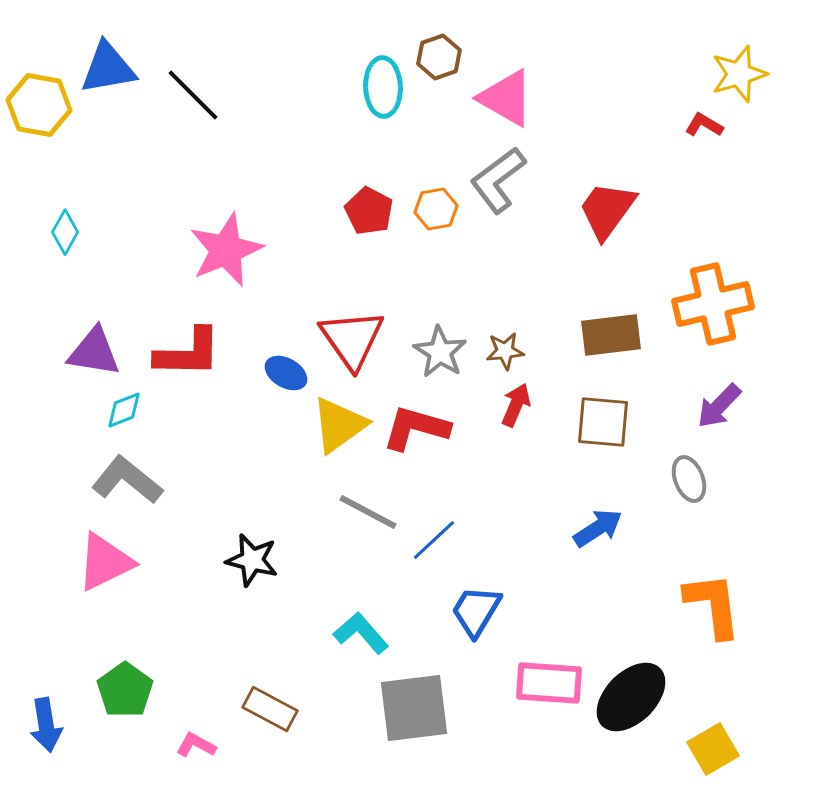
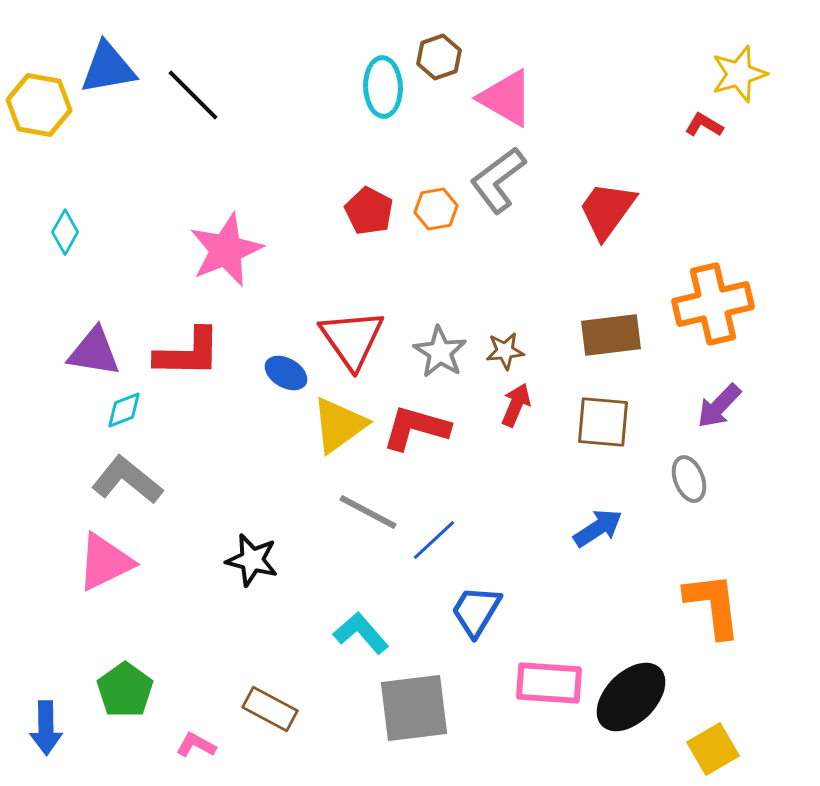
blue arrow at (46, 725): moved 3 px down; rotated 8 degrees clockwise
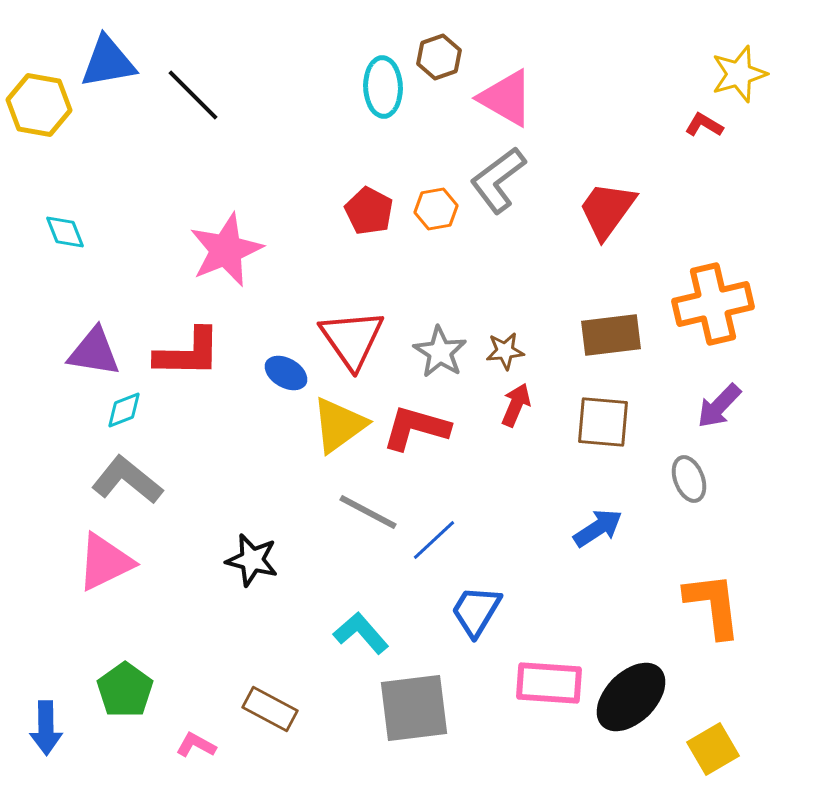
blue triangle at (108, 68): moved 6 px up
cyan diamond at (65, 232): rotated 51 degrees counterclockwise
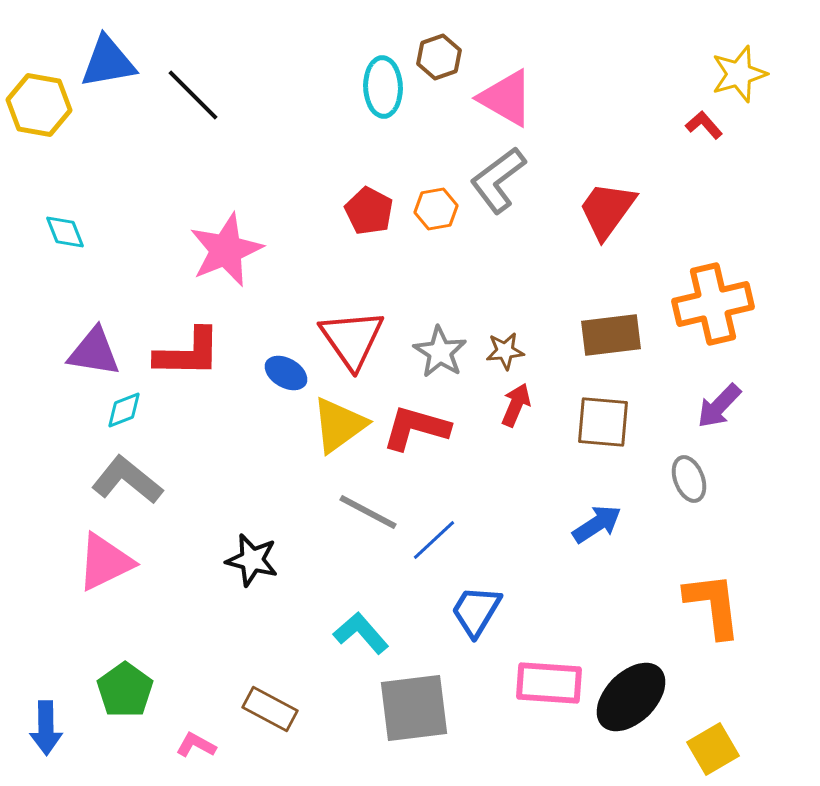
red L-shape at (704, 125): rotated 18 degrees clockwise
blue arrow at (598, 528): moved 1 px left, 4 px up
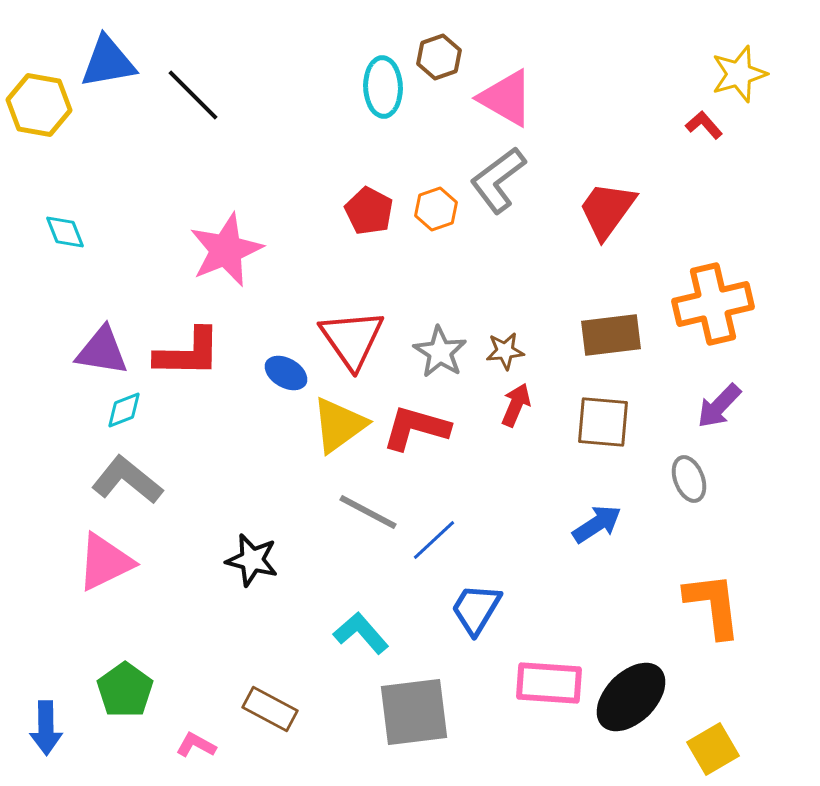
orange hexagon at (436, 209): rotated 9 degrees counterclockwise
purple triangle at (94, 352): moved 8 px right, 1 px up
blue trapezoid at (476, 611): moved 2 px up
gray square at (414, 708): moved 4 px down
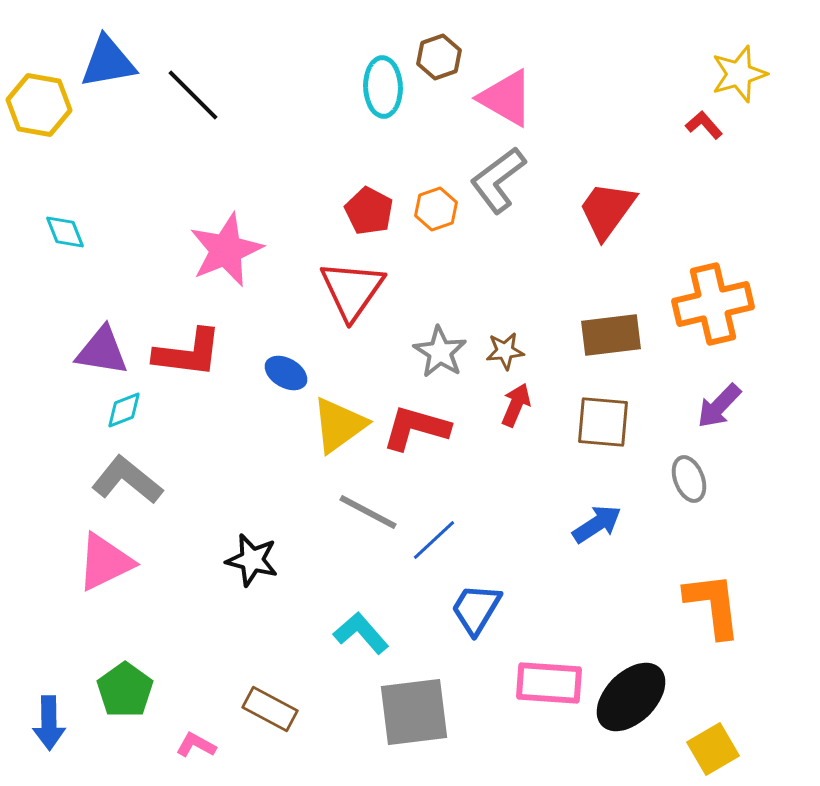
red triangle at (352, 339): moved 49 px up; rotated 10 degrees clockwise
red L-shape at (188, 353): rotated 6 degrees clockwise
blue arrow at (46, 728): moved 3 px right, 5 px up
